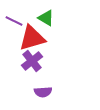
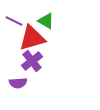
green triangle: moved 3 px down
purple semicircle: moved 25 px left, 9 px up
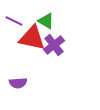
red triangle: rotated 28 degrees clockwise
purple cross: moved 22 px right, 16 px up
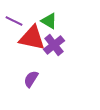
green triangle: moved 3 px right
purple semicircle: moved 13 px right, 4 px up; rotated 126 degrees clockwise
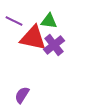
green triangle: rotated 24 degrees counterclockwise
red triangle: moved 1 px right
purple semicircle: moved 9 px left, 16 px down
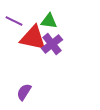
purple cross: moved 2 px left, 1 px up
purple semicircle: moved 2 px right, 3 px up
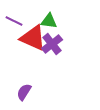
red triangle: rotated 12 degrees clockwise
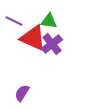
purple semicircle: moved 2 px left, 1 px down
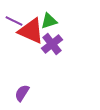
green triangle: rotated 24 degrees counterclockwise
red triangle: moved 2 px left, 7 px up
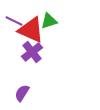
red triangle: moved 1 px up
purple cross: moved 20 px left, 8 px down
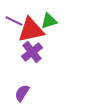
red triangle: rotated 36 degrees counterclockwise
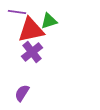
purple line: moved 3 px right, 9 px up; rotated 18 degrees counterclockwise
